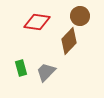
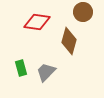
brown circle: moved 3 px right, 4 px up
brown diamond: rotated 28 degrees counterclockwise
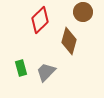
red diamond: moved 3 px right, 2 px up; rotated 52 degrees counterclockwise
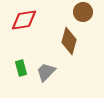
red diamond: moved 16 px left; rotated 36 degrees clockwise
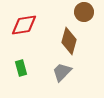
brown circle: moved 1 px right
red diamond: moved 5 px down
gray trapezoid: moved 16 px right
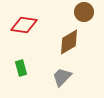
red diamond: rotated 16 degrees clockwise
brown diamond: moved 1 px down; rotated 44 degrees clockwise
gray trapezoid: moved 5 px down
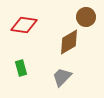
brown circle: moved 2 px right, 5 px down
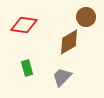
green rectangle: moved 6 px right
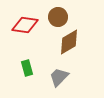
brown circle: moved 28 px left
red diamond: moved 1 px right
gray trapezoid: moved 3 px left
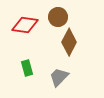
brown diamond: rotated 32 degrees counterclockwise
